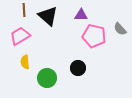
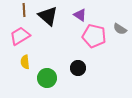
purple triangle: moved 1 px left; rotated 32 degrees clockwise
gray semicircle: rotated 16 degrees counterclockwise
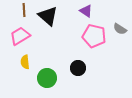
purple triangle: moved 6 px right, 4 px up
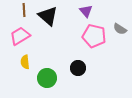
purple triangle: rotated 16 degrees clockwise
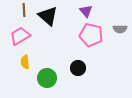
gray semicircle: rotated 32 degrees counterclockwise
pink pentagon: moved 3 px left, 1 px up
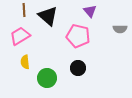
purple triangle: moved 4 px right
pink pentagon: moved 13 px left, 1 px down
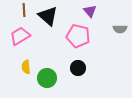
yellow semicircle: moved 1 px right, 5 px down
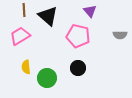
gray semicircle: moved 6 px down
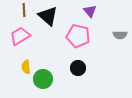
green circle: moved 4 px left, 1 px down
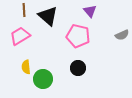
gray semicircle: moved 2 px right; rotated 24 degrees counterclockwise
